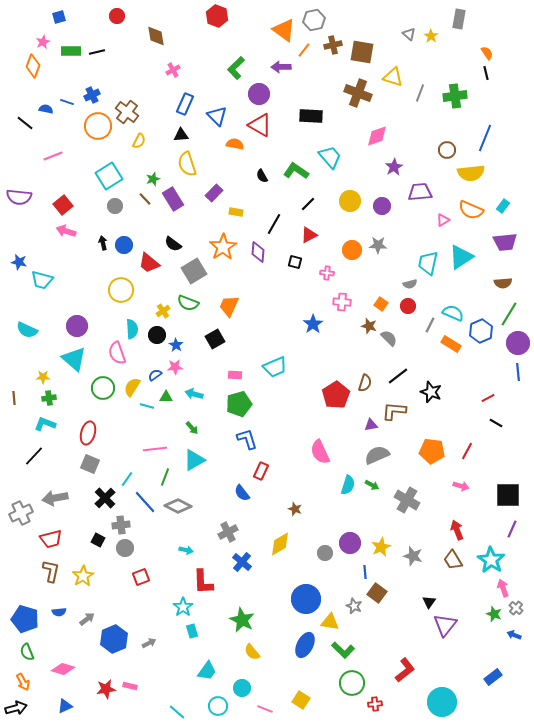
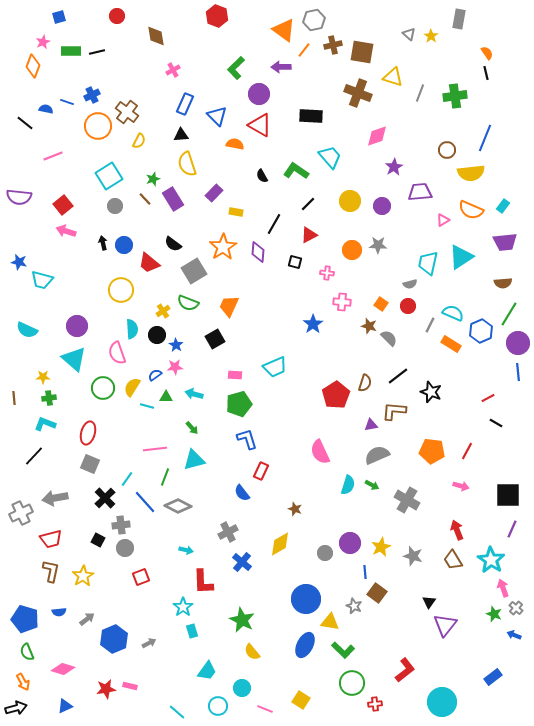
cyan triangle at (194, 460): rotated 15 degrees clockwise
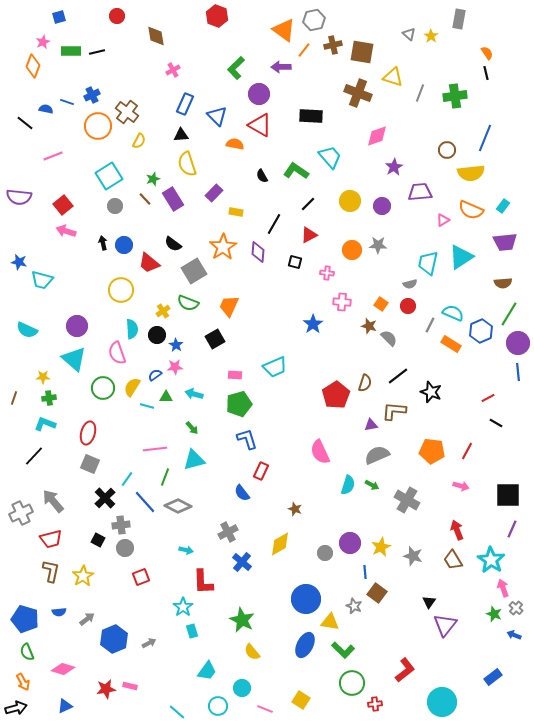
brown line at (14, 398): rotated 24 degrees clockwise
gray arrow at (55, 498): moved 2 px left, 3 px down; rotated 60 degrees clockwise
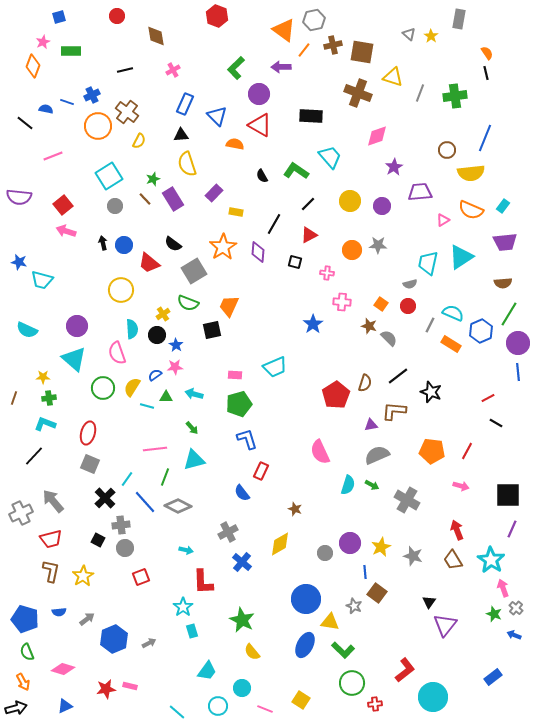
black line at (97, 52): moved 28 px right, 18 px down
yellow cross at (163, 311): moved 3 px down
black square at (215, 339): moved 3 px left, 9 px up; rotated 18 degrees clockwise
cyan circle at (442, 702): moved 9 px left, 5 px up
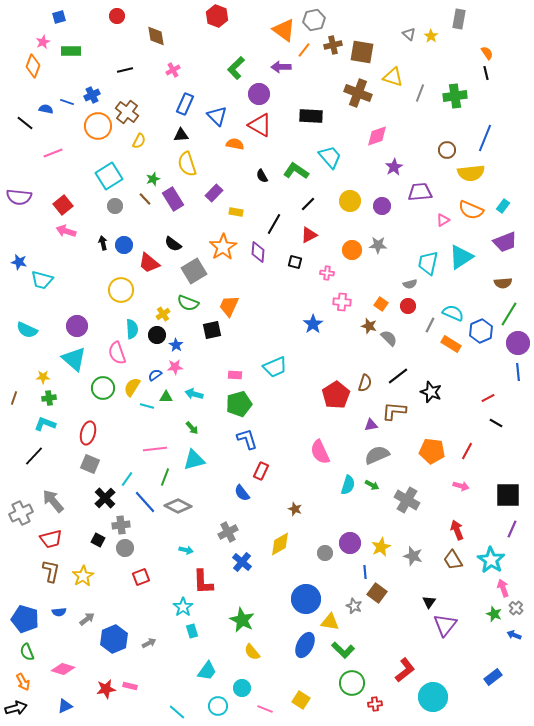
pink line at (53, 156): moved 3 px up
purple trapezoid at (505, 242): rotated 15 degrees counterclockwise
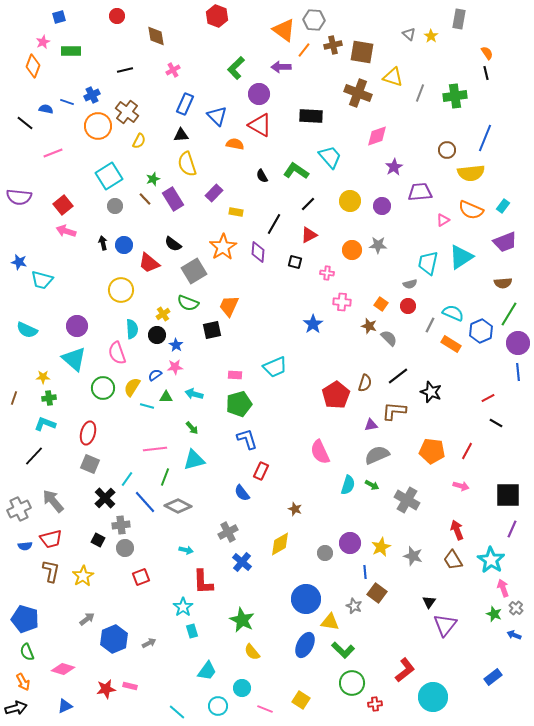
gray hexagon at (314, 20): rotated 15 degrees clockwise
gray cross at (21, 513): moved 2 px left, 4 px up
blue semicircle at (59, 612): moved 34 px left, 66 px up
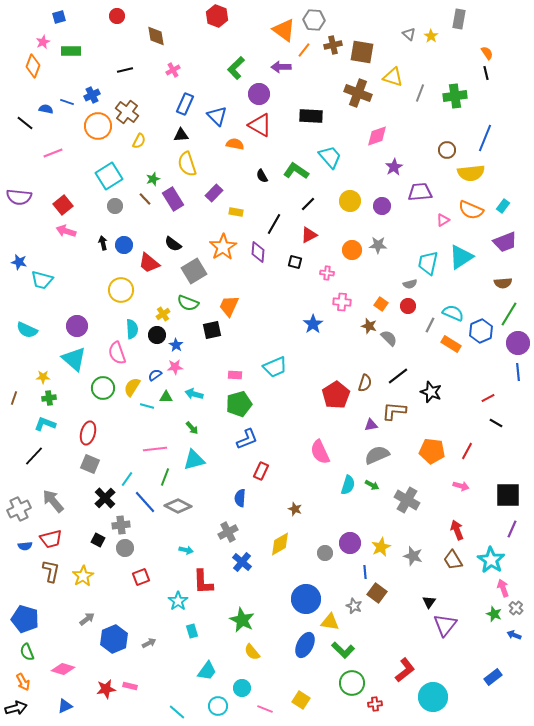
blue L-shape at (247, 439): rotated 85 degrees clockwise
blue semicircle at (242, 493): moved 2 px left, 5 px down; rotated 42 degrees clockwise
cyan star at (183, 607): moved 5 px left, 6 px up
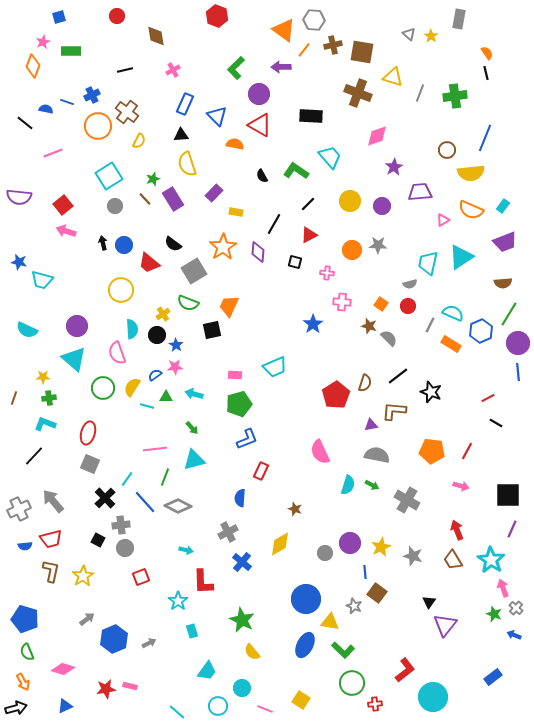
gray semicircle at (377, 455): rotated 35 degrees clockwise
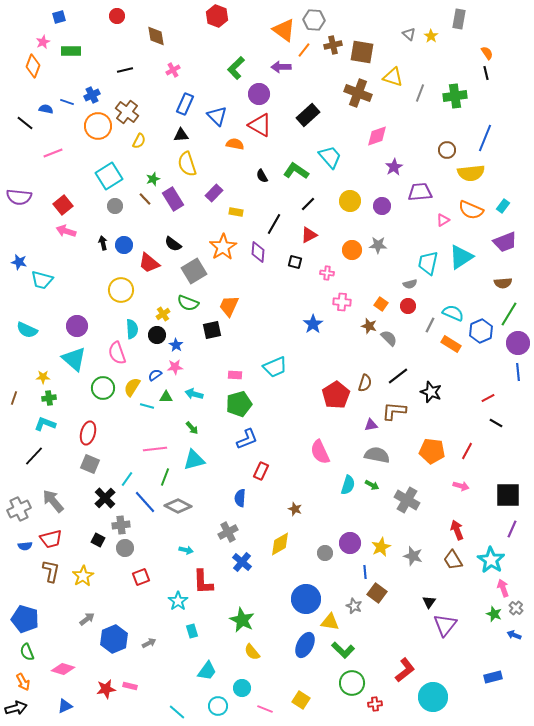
black rectangle at (311, 116): moved 3 px left, 1 px up; rotated 45 degrees counterclockwise
blue rectangle at (493, 677): rotated 24 degrees clockwise
